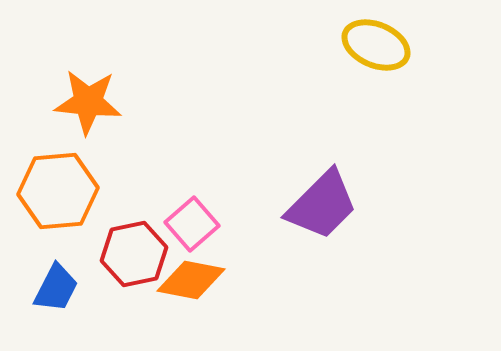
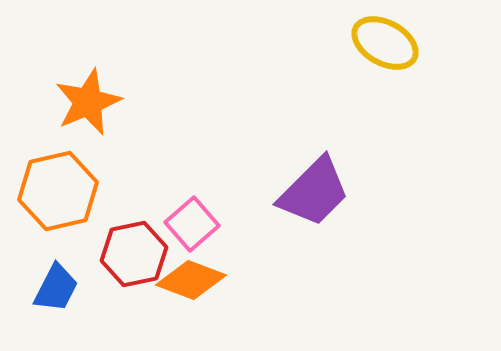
yellow ellipse: moved 9 px right, 2 px up; rotated 6 degrees clockwise
orange star: rotated 28 degrees counterclockwise
orange hexagon: rotated 8 degrees counterclockwise
purple trapezoid: moved 8 px left, 13 px up
orange diamond: rotated 10 degrees clockwise
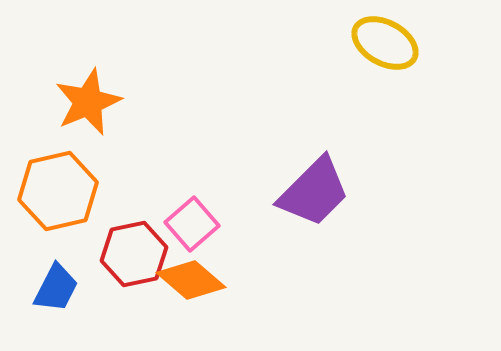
orange diamond: rotated 20 degrees clockwise
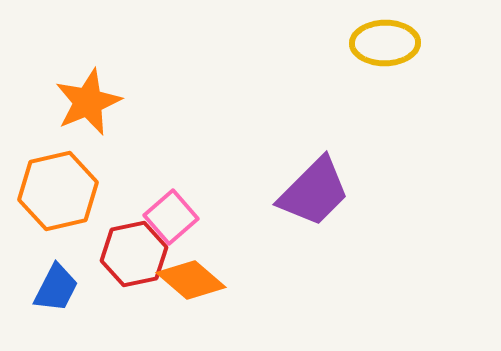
yellow ellipse: rotated 30 degrees counterclockwise
pink square: moved 21 px left, 7 px up
